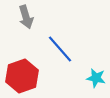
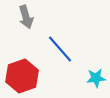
cyan star: rotated 18 degrees counterclockwise
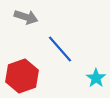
gray arrow: rotated 55 degrees counterclockwise
cyan star: rotated 30 degrees counterclockwise
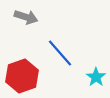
blue line: moved 4 px down
cyan star: moved 1 px up
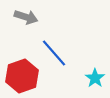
blue line: moved 6 px left
cyan star: moved 1 px left, 1 px down
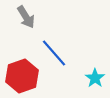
gray arrow: rotated 40 degrees clockwise
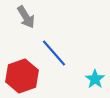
cyan star: moved 1 px down
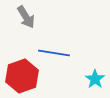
blue line: rotated 40 degrees counterclockwise
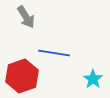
cyan star: moved 2 px left
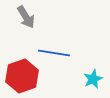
cyan star: rotated 12 degrees clockwise
